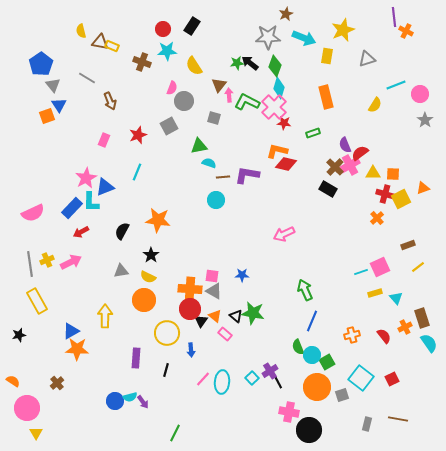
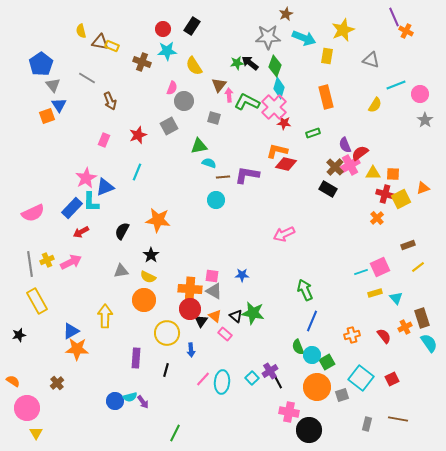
purple line at (394, 17): rotated 18 degrees counterclockwise
gray triangle at (367, 59): moved 4 px right, 1 px down; rotated 36 degrees clockwise
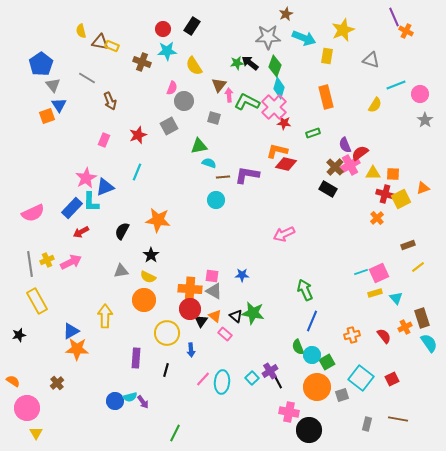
pink square at (380, 267): moved 1 px left, 6 px down
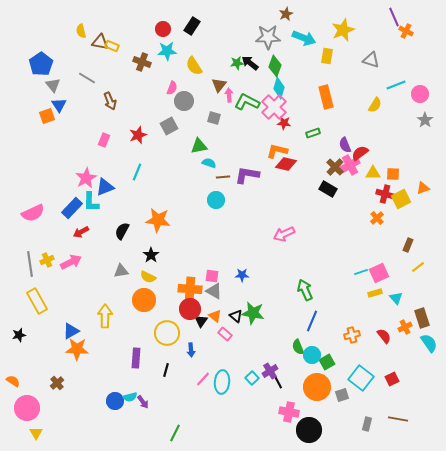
brown rectangle at (408, 245): rotated 48 degrees counterclockwise
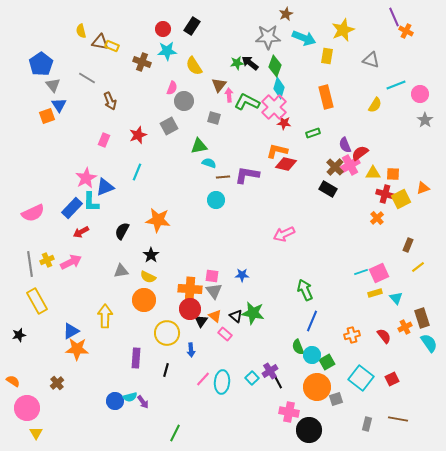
gray triangle at (214, 291): rotated 24 degrees clockwise
gray square at (342, 395): moved 6 px left, 4 px down
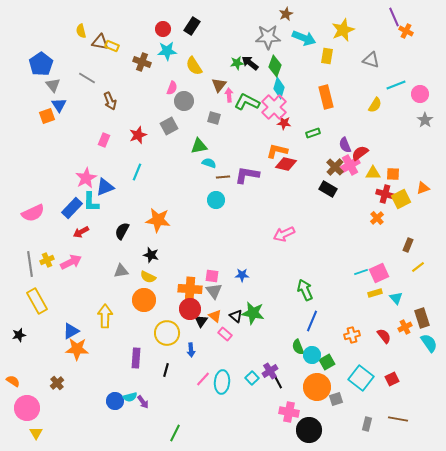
black star at (151, 255): rotated 21 degrees counterclockwise
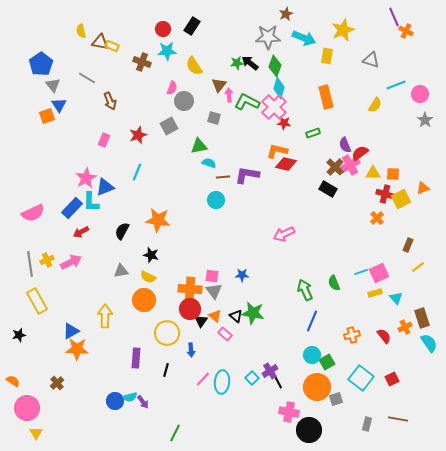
green semicircle at (298, 347): moved 36 px right, 64 px up
